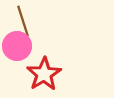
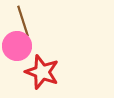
red star: moved 2 px left, 2 px up; rotated 20 degrees counterclockwise
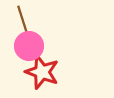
pink circle: moved 12 px right
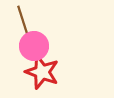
pink circle: moved 5 px right
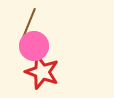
brown line: moved 6 px right, 2 px down; rotated 40 degrees clockwise
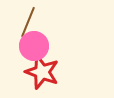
brown line: moved 1 px left, 1 px up
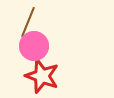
red star: moved 4 px down
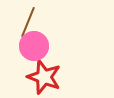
red star: moved 2 px right, 1 px down
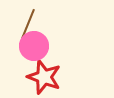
brown line: moved 2 px down
